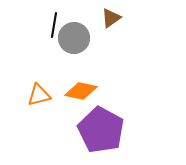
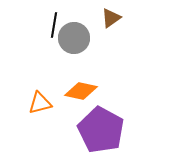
orange triangle: moved 1 px right, 8 px down
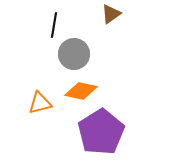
brown triangle: moved 4 px up
gray circle: moved 16 px down
purple pentagon: moved 2 px down; rotated 12 degrees clockwise
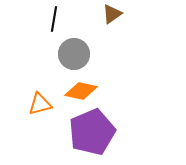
brown triangle: moved 1 px right
black line: moved 6 px up
orange triangle: moved 1 px down
purple pentagon: moved 9 px left; rotated 9 degrees clockwise
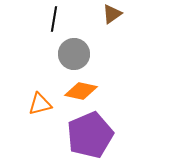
purple pentagon: moved 2 px left, 3 px down
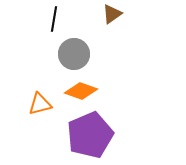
orange diamond: rotated 8 degrees clockwise
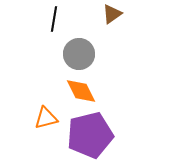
gray circle: moved 5 px right
orange diamond: rotated 44 degrees clockwise
orange triangle: moved 6 px right, 14 px down
purple pentagon: rotated 9 degrees clockwise
